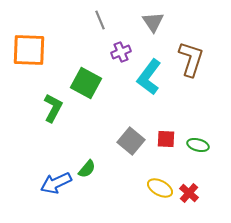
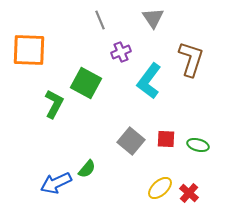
gray triangle: moved 4 px up
cyan L-shape: moved 4 px down
green L-shape: moved 1 px right, 4 px up
yellow ellipse: rotated 70 degrees counterclockwise
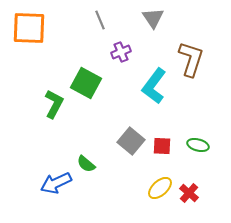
orange square: moved 22 px up
cyan L-shape: moved 5 px right, 5 px down
red square: moved 4 px left, 7 px down
green semicircle: moved 1 px left, 5 px up; rotated 90 degrees clockwise
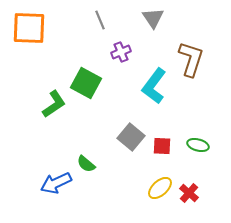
green L-shape: rotated 28 degrees clockwise
gray square: moved 4 px up
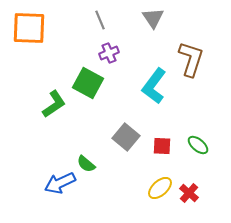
purple cross: moved 12 px left, 1 px down
green square: moved 2 px right
gray square: moved 5 px left
green ellipse: rotated 25 degrees clockwise
blue arrow: moved 4 px right
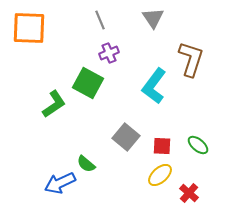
yellow ellipse: moved 13 px up
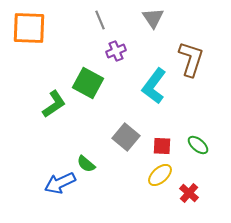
purple cross: moved 7 px right, 2 px up
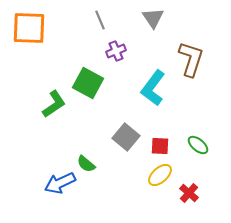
cyan L-shape: moved 1 px left, 2 px down
red square: moved 2 px left
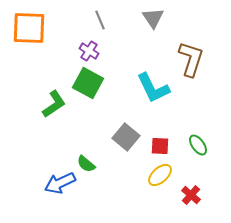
purple cross: moved 27 px left; rotated 36 degrees counterclockwise
cyan L-shape: rotated 63 degrees counterclockwise
green ellipse: rotated 15 degrees clockwise
red cross: moved 2 px right, 2 px down
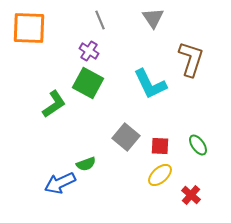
cyan L-shape: moved 3 px left, 4 px up
green semicircle: rotated 60 degrees counterclockwise
